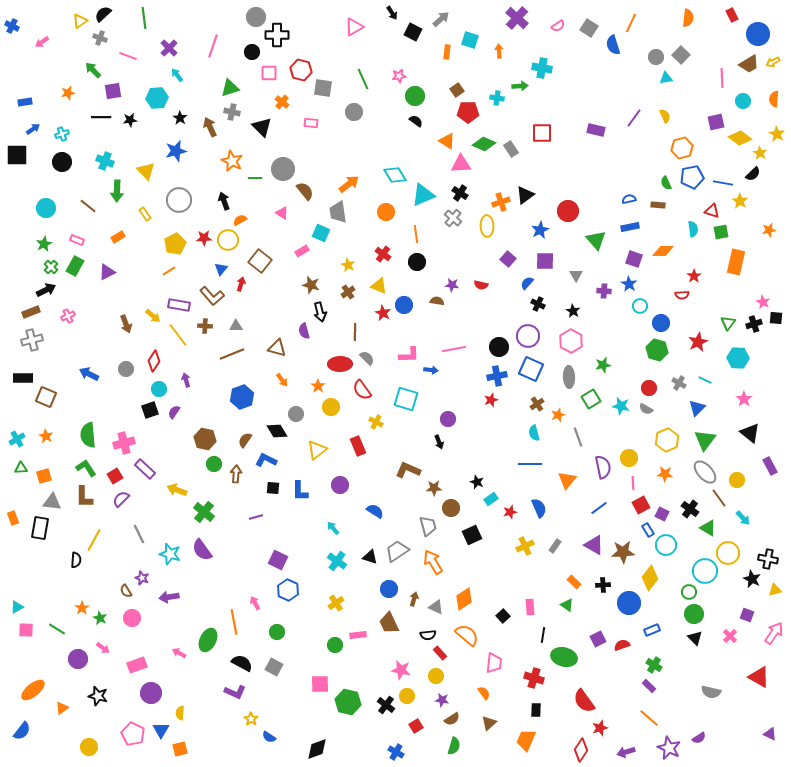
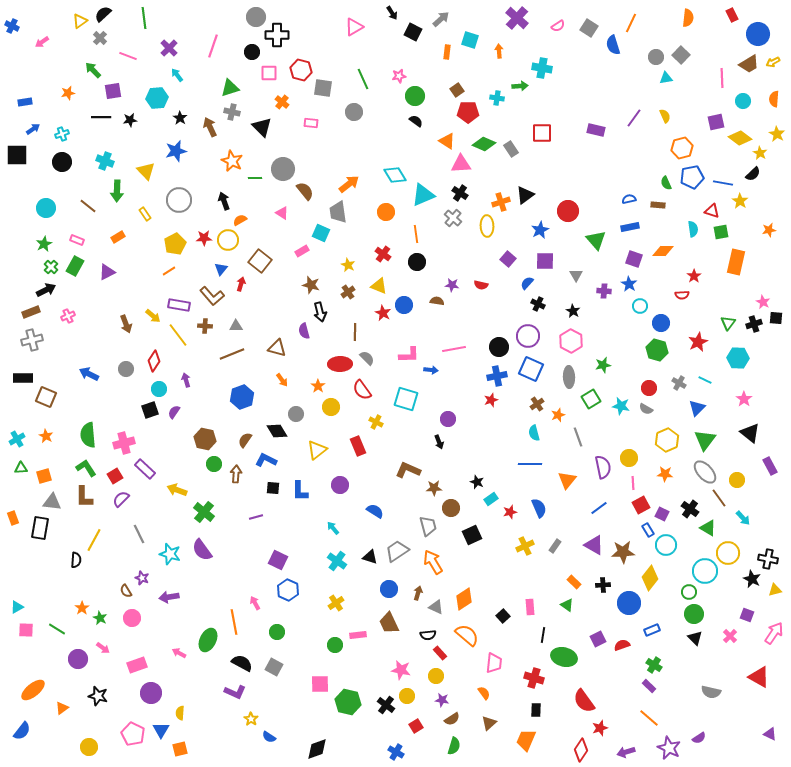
gray cross at (100, 38): rotated 24 degrees clockwise
brown arrow at (414, 599): moved 4 px right, 6 px up
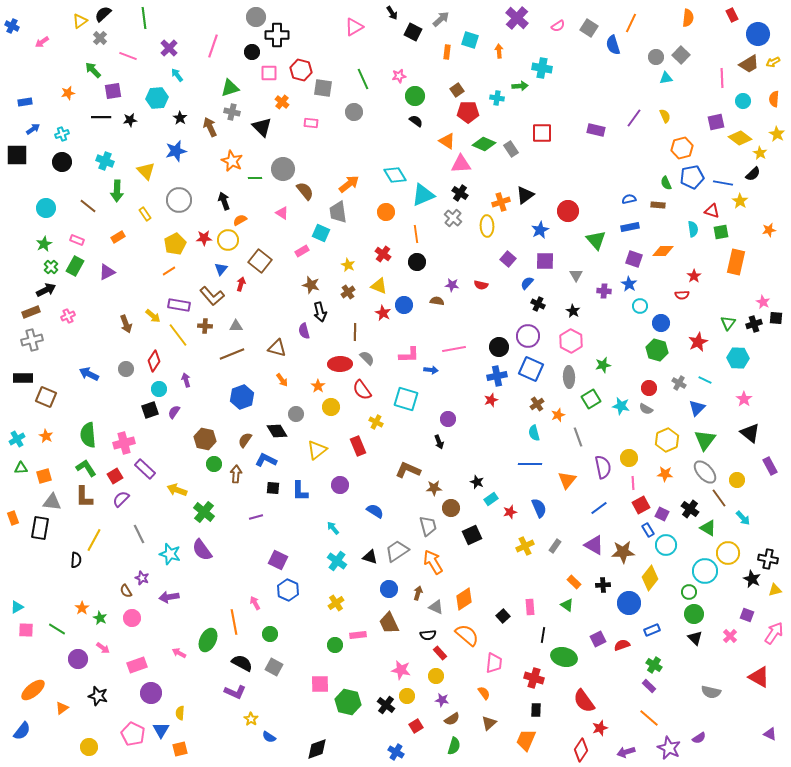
green circle at (277, 632): moved 7 px left, 2 px down
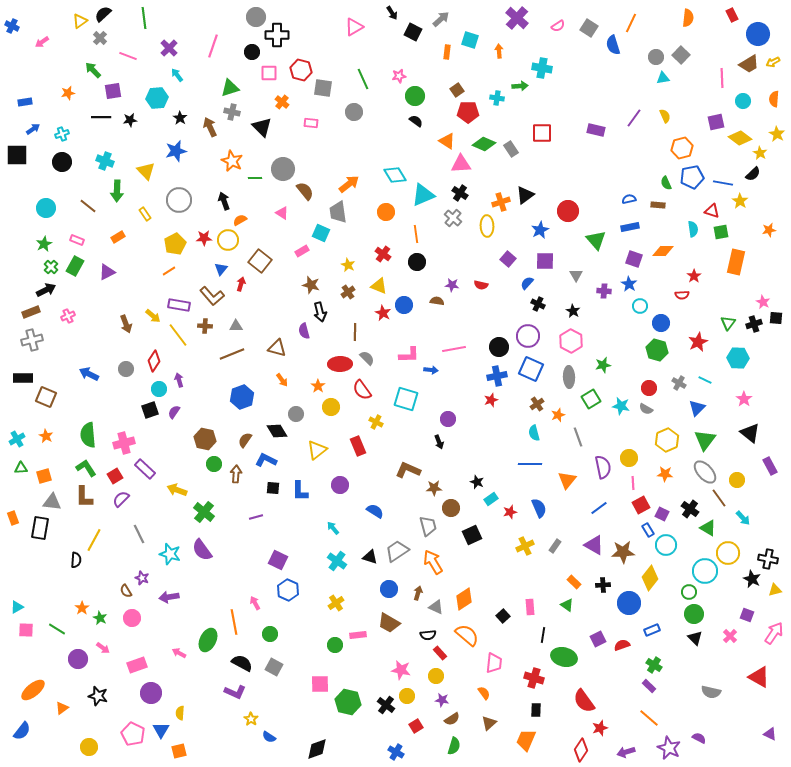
cyan triangle at (666, 78): moved 3 px left
purple arrow at (186, 380): moved 7 px left
brown trapezoid at (389, 623): rotated 35 degrees counterclockwise
purple semicircle at (699, 738): rotated 120 degrees counterclockwise
orange square at (180, 749): moved 1 px left, 2 px down
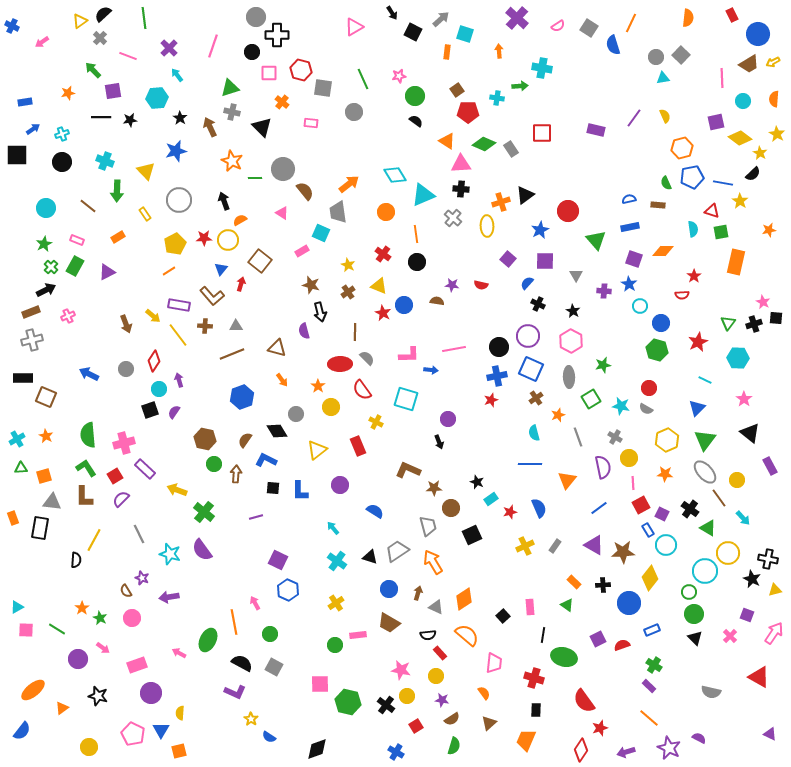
cyan square at (470, 40): moved 5 px left, 6 px up
black cross at (460, 193): moved 1 px right, 4 px up; rotated 28 degrees counterclockwise
gray cross at (679, 383): moved 64 px left, 54 px down
brown cross at (537, 404): moved 1 px left, 6 px up
